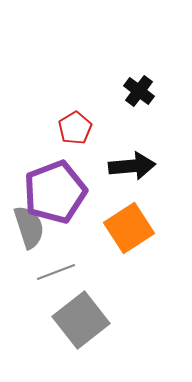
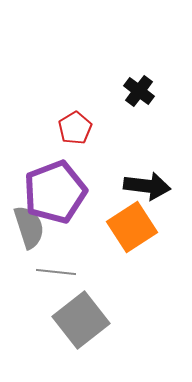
black arrow: moved 15 px right, 20 px down; rotated 12 degrees clockwise
orange square: moved 3 px right, 1 px up
gray line: rotated 27 degrees clockwise
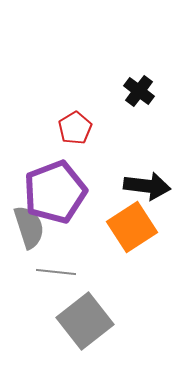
gray square: moved 4 px right, 1 px down
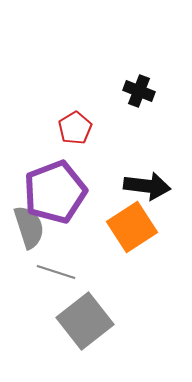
black cross: rotated 16 degrees counterclockwise
gray line: rotated 12 degrees clockwise
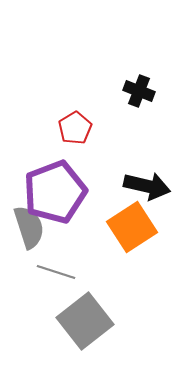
black arrow: rotated 6 degrees clockwise
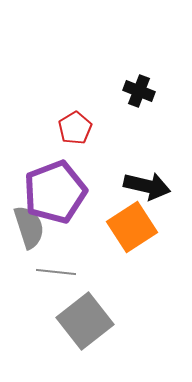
gray line: rotated 12 degrees counterclockwise
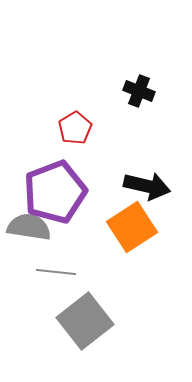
gray semicircle: rotated 63 degrees counterclockwise
